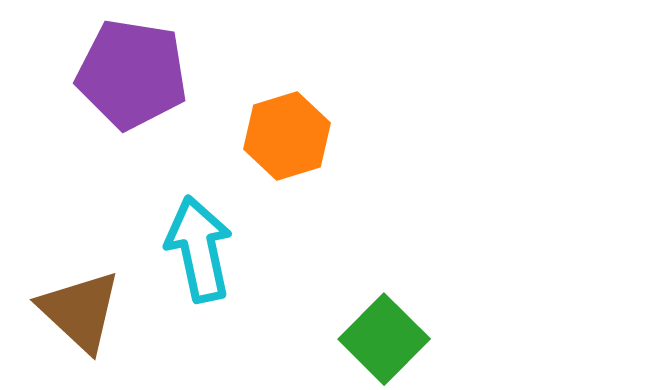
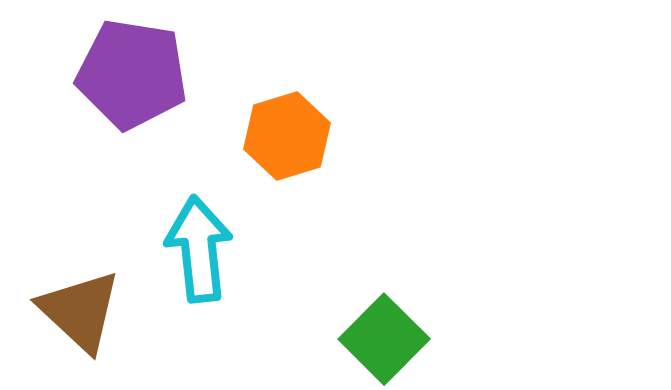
cyan arrow: rotated 6 degrees clockwise
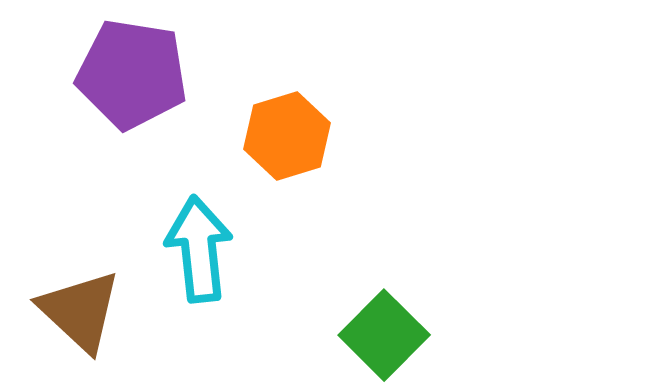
green square: moved 4 px up
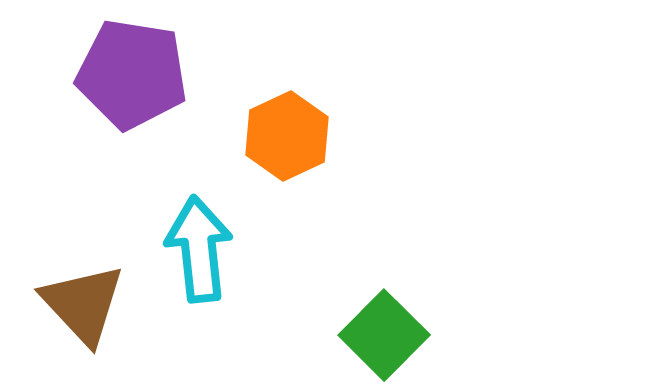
orange hexagon: rotated 8 degrees counterclockwise
brown triangle: moved 3 px right, 7 px up; rotated 4 degrees clockwise
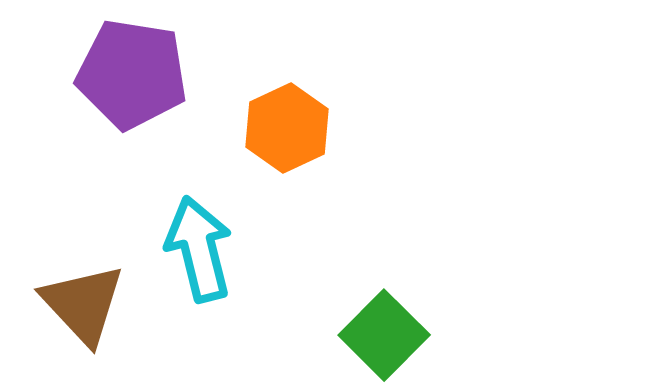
orange hexagon: moved 8 px up
cyan arrow: rotated 8 degrees counterclockwise
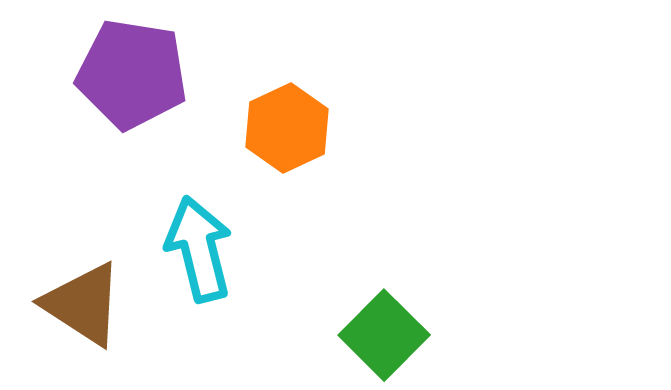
brown triangle: rotated 14 degrees counterclockwise
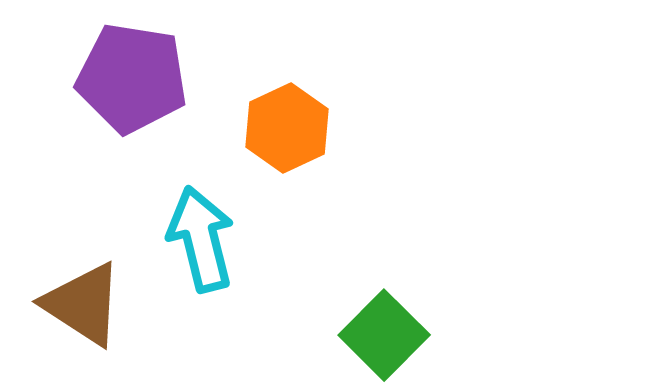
purple pentagon: moved 4 px down
cyan arrow: moved 2 px right, 10 px up
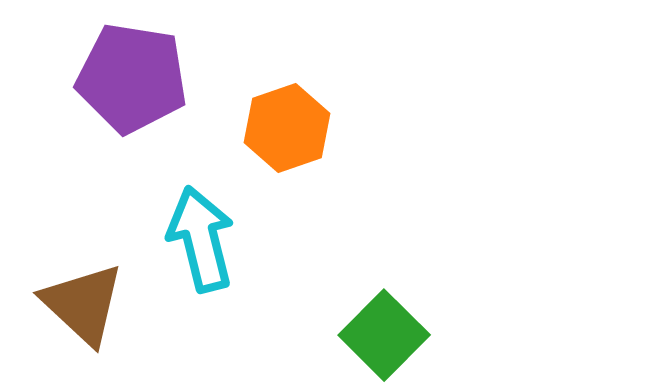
orange hexagon: rotated 6 degrees clockwise
brown triangle: rotated 10 degrees clockwise
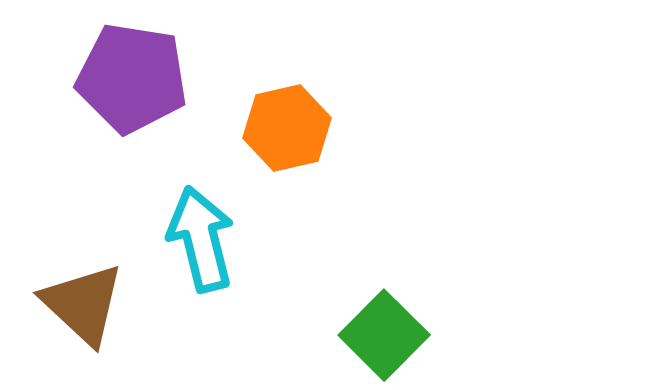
orange hexagon: rotated 6 degrees clockwise
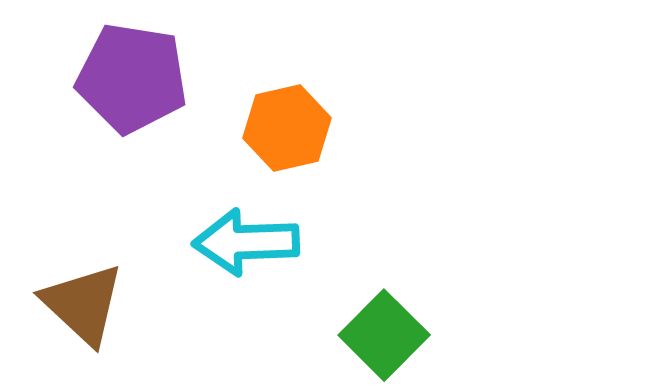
cyan arrow: moved 45 px right, 3 px down; rotated 78 degrees counterclockwise
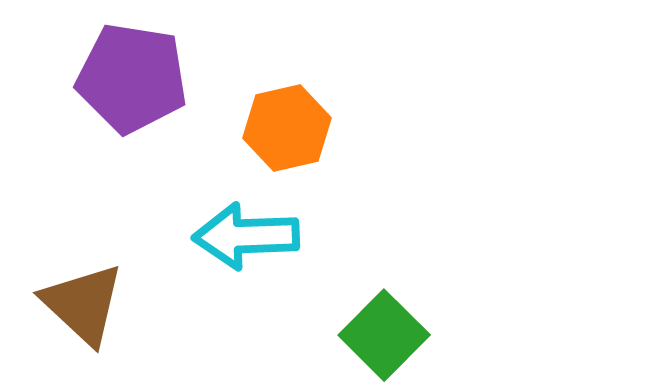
cyan arrow: moved 6 px up
